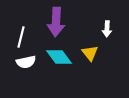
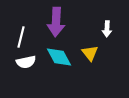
cyan diamond: rotated 8 degrees clockwise
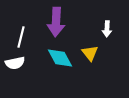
cyan diamond: moved 1 px right, 1 px down
white semicircle: moved 11 px left, 1 px down
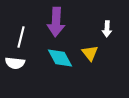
white semicircle: rotated 18 degrees clockwise
